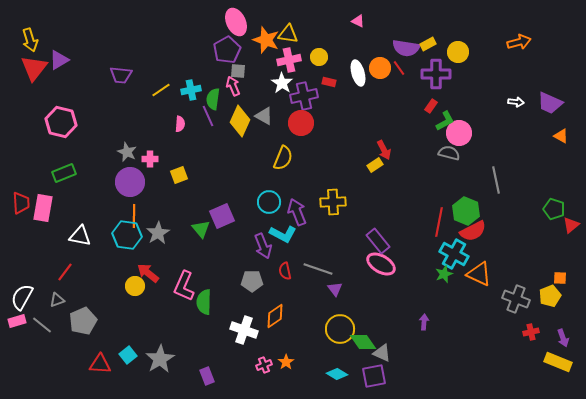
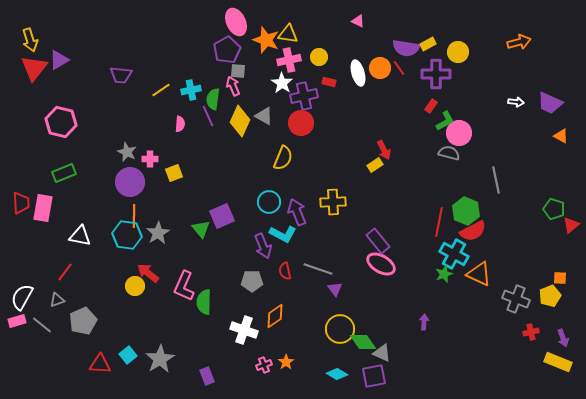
yellow square at (179, 175): moved 5 px left, 2 px up
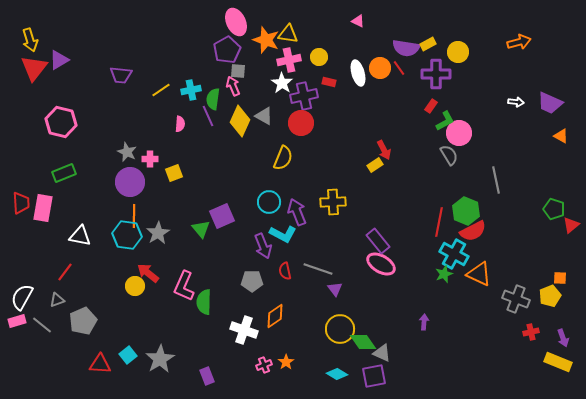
gray semicircle at (449, 153): moved 2 px down; rotated 45 degrees clockwise
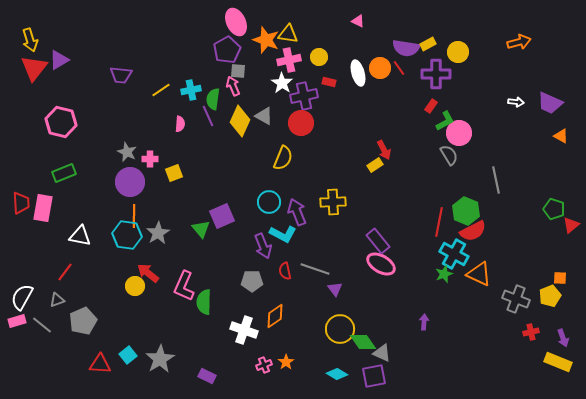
gray line at (318, 269): moved 3 px left
purple rectangle at (207, 376): rotated 42 degrees counterclockwise
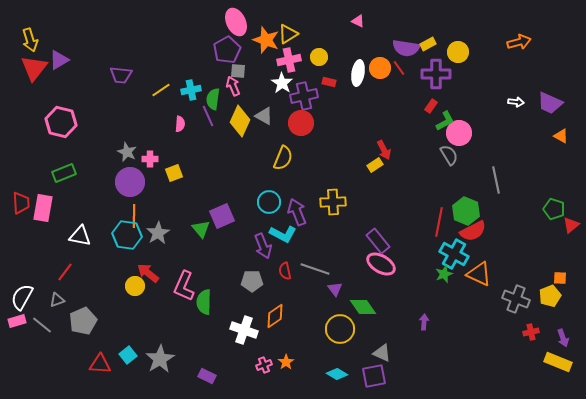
yellow triangle at (288, 34): rotated 40 degrees counterclockwise
white ellipse at (358, 73): rotated 25 degrees clockwise
green diamond at (363, 342): moved 35 px up
